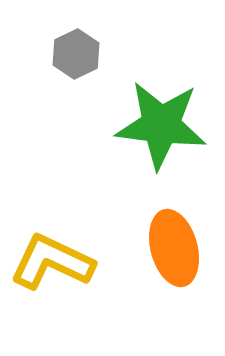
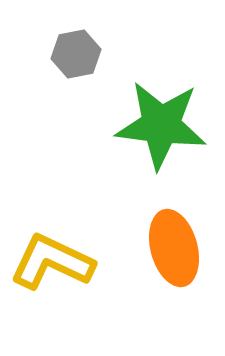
gray hexagon: rotated 15 degrees clockwise
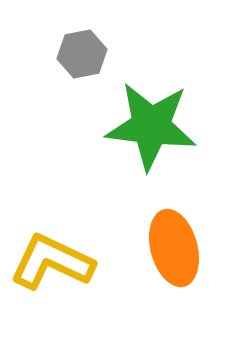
gray hexagon: moved 6 px right
green star: moved 10 px left, 1 px down
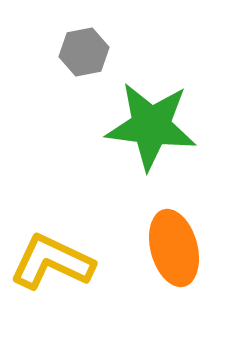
gray hexagon: moved 2 px right, 2 px up
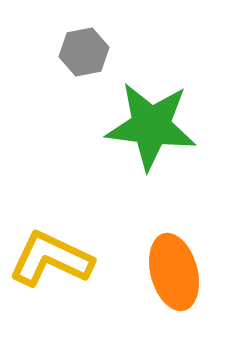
orange ellipse: moved 24 px down
yellow L-shape: moved 1 px left, 3 px up
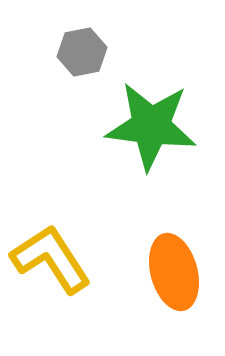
gray hexagon: moved 2 px left
yellow L-shape: rotated 32 degrees clockwise
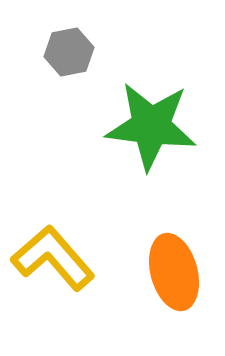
gray hexagon: moved 13 px left
yellow L-shape: moved 2 px right, 1 px up; rotated 8 degrees counterclockwise
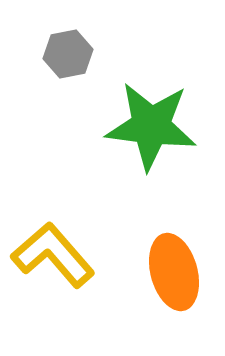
gray hexagon: moved 1 px left, 2 px down
yellow L-shape: moved 3 px up
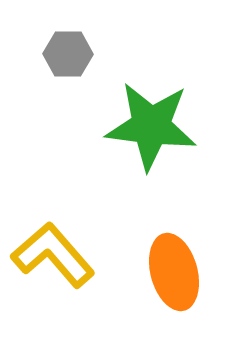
gray hexagon: rotated 12 degrees clockwise
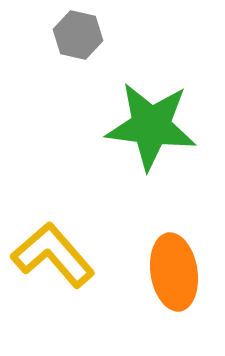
gray hexagon: moved 10 px right, 19 px up; rotated 12 degrees clockwise
orange ellipse: rotated 6 degrees clockwise
